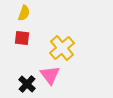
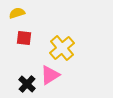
yellow semicircle: moved 7 px left; rotated 126 degrees counterclockwise
red square: moved 2 px right
pink triangle: rotated 35 degrees clockwise
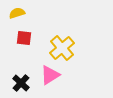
black cross: moved 6 px left, 1 px up
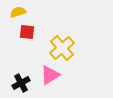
yellow semicircle: moved 1 px right, 1 px up
red square: moved 3 px right, 6 px up
black cross: rotated 18 degrees clockwise
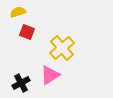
red square: rotated 14 degrees clockwise
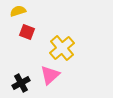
yellow semicircle: moved 1 px up
pink triangle: rotated 10 degrees counterclockwise
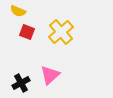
yellow semicircle: rotated 140 degrees counterclockwise
yellow cross: moved 1 px left, 16 px up
